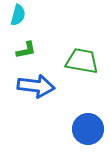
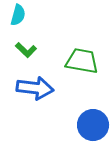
green L-shape: rotated 55 degrees clockwise
blue arrow: moved 1 px left, 2 px down
blue circle: moved 5 px right, 4 px up
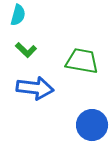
blue circle: moved 1 px left
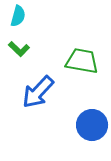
cyan semicircle: moved 1 px down
green L-shape: moved 7 px left, 1 px up
blue arrow: moved 3 px right, 4 px down; rotated 126 degrees clockwise
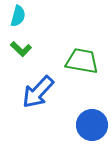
green L-shape: moved 2 px right
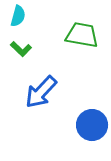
green trapezoid: moved 26 px up
blue arrow: moved 3 px right
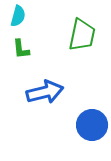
green trapezoid: rotated 92 degrees clockwise
green L-shape: rotated 40 degrees clockwise
blue arrow: moved 4 px right; rotated 147 degrees counterclockwise
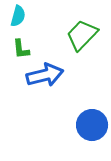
green trapezoid: rotated 148 degrees counterclockwise
blue arrow: moved 17 px up
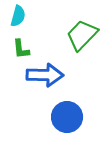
blue arrow: rotated 15 degrees clockwise
blue circle: moved 25 px left, 8 px up
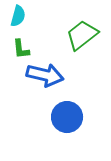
green trapezoid: rotated 8 degrees clockwise
blue arrow: rotated 12 degrees clockwise
